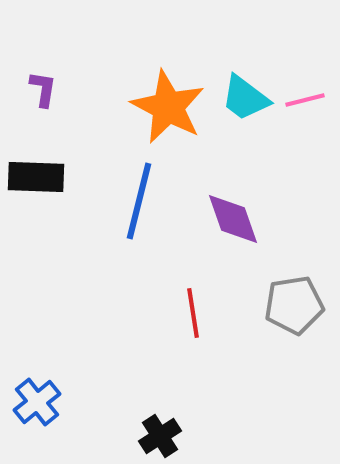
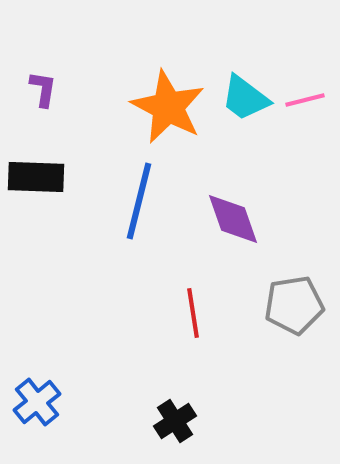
black cross: moved 15 px right, 15 px up
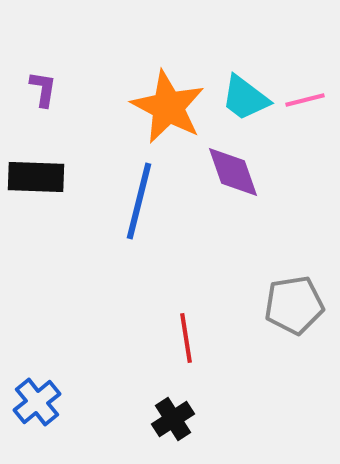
purple diamond: moved 47 px up
red line: moved 7 px left, 25 px down
black cross: moved 2 px left, 2 px up
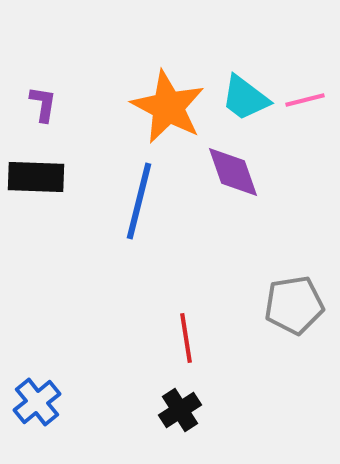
purple L-shape: moved 15 px down
black cross: moved 7 px right, 9 px up
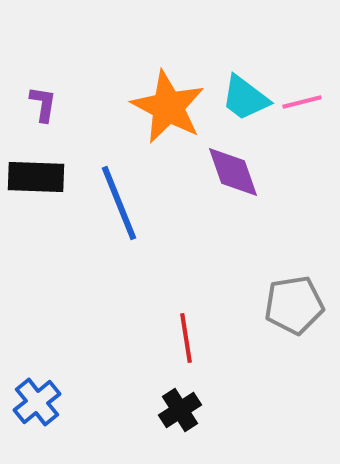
pink line: moved 3 px left, 2 px down
blue line: moved 20 px left, 2 px down; rotated 36 degrees counterclockwise
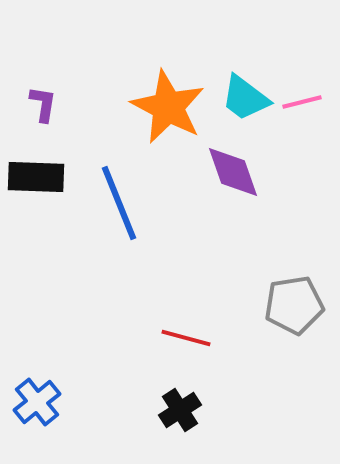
red line: rotated 66 degrees counterclockwise
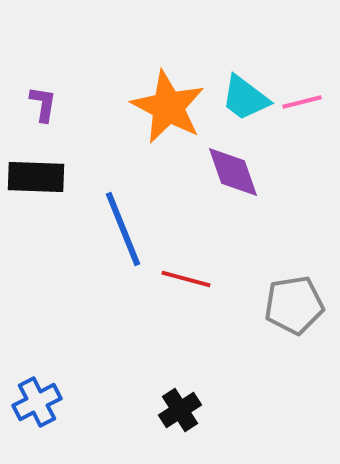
blue line: moved 4 px right, 26 px down
red line: moved 59 px up
blue cross: rotated 12 degrees clockwise
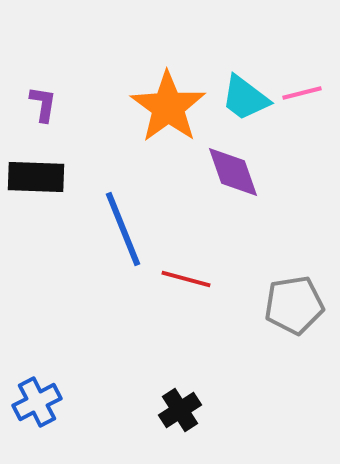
pink line: moved 9 px up
orange star: rotated 8 degrees clockwise
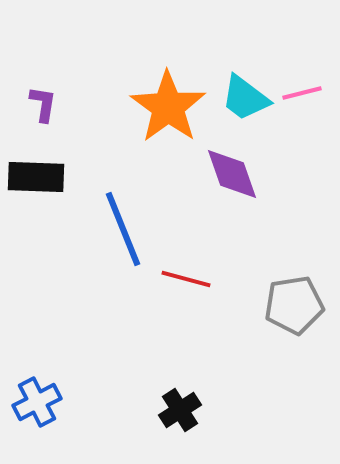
purple diamond: moved 1 px left, 2 px down
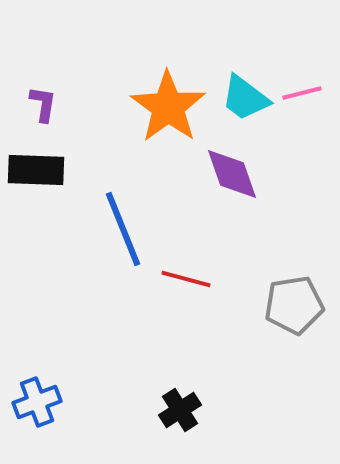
black rectangle: moved 7 px up
blue cross: rotated 6 degrees clockwise
